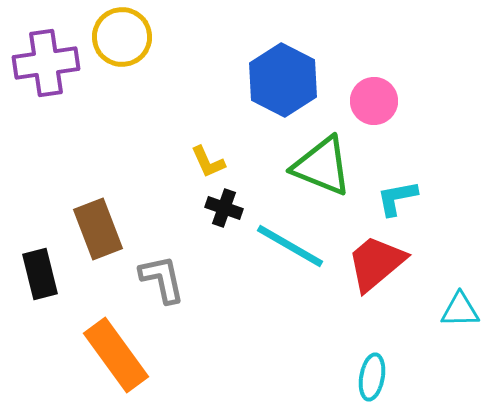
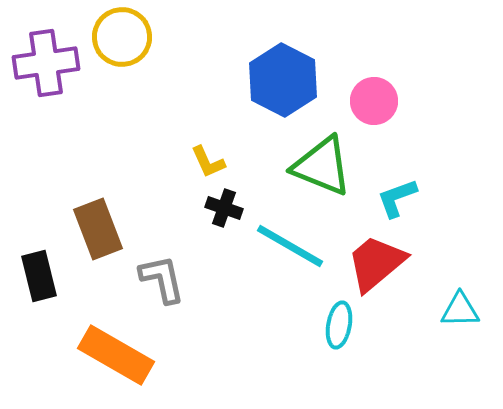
cyan L-shape: rotated 9 degrees counterclockwise
black rectangle: moved 1 px left, 2 px down
orange rectangle: rotated 24 degrees counterclockwise
cyan ellipse: moved 33 px left, 52 px up
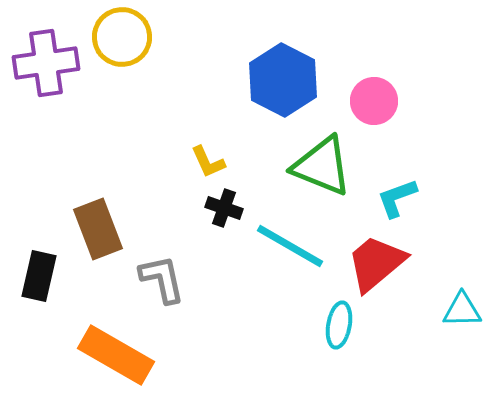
black rectangle: rotated 27 degrees clockwise
cyan triangle: moved 2 px right
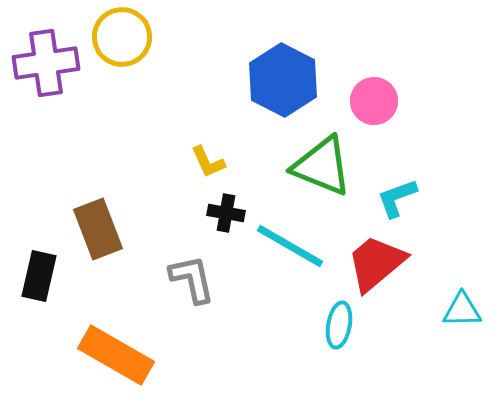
black cross: moved 2 px right, 5 px down; rotated 9 degrees counterclockwise
gray L-shape: moved 30 px right
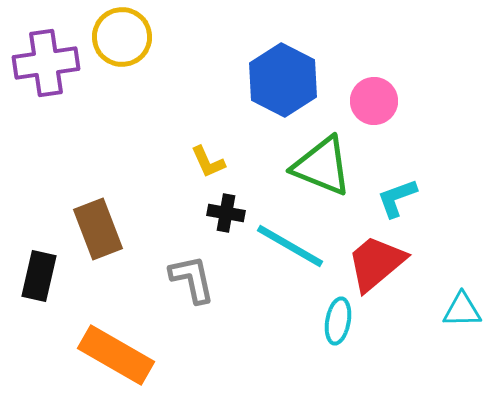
cyan ellipse: moved 1 px left, 4 px up
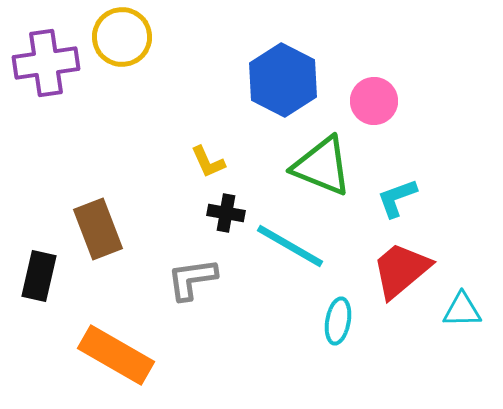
red trapezoid: moved 25 px right, 7 px down
gray L-shape: rotated 86 degrees counterclockwise
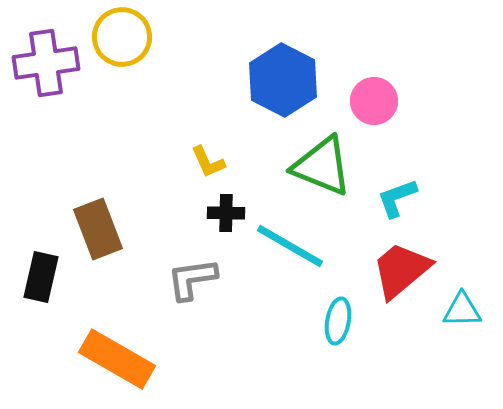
black cross: rotated 9 degrees counterclockwise
black rectangle: moved 2 px right, 1 px down
orange rectangle: moved 1 px right, 4 px down
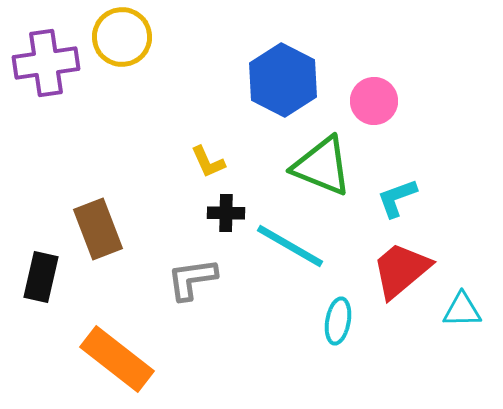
orange rectangle: rotated 8 degrees clockwise
